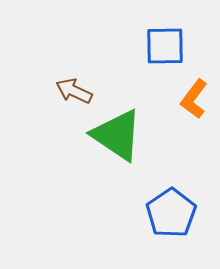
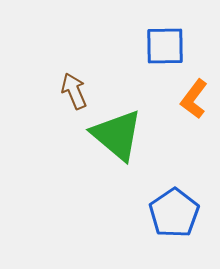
brown arrow: rotated 42 degrees clockwise
green triangle: rotated 6 degrees clockwise
blue pentagon: moved 3 px right
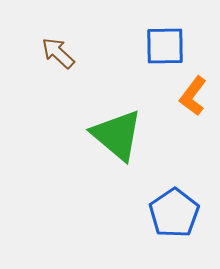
brown arrow: moved 16 px left, 38 px up; rotated 24 degrees counterclockwise
orange L-shape: moved 1 px left, 3 px up
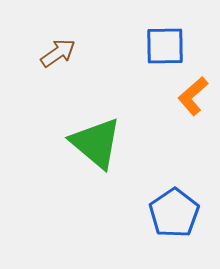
brown arrow: rotated 102 degrees clockwise
orange L-shape: rotated 12 degrees clockwise
green triangle: moved 21 px left, 8 px down
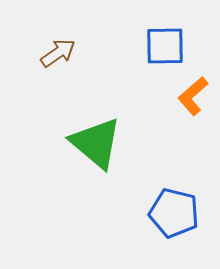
blue pentagon: rotated 24 degrees counterclockwise
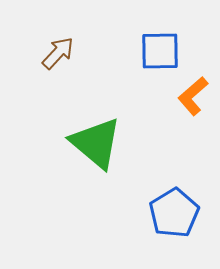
blue square: moved 5 px left, 5 px down
brown arrow: rotated 12 degrees counterclockwise
blue pentagon: rotated 27 degrees clockwise
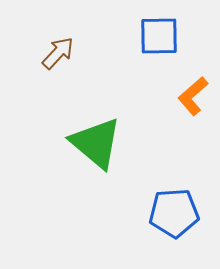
blue square: moved 1 px left, 15 px up
blue pentagon: rotated 27 degrees clockwise
